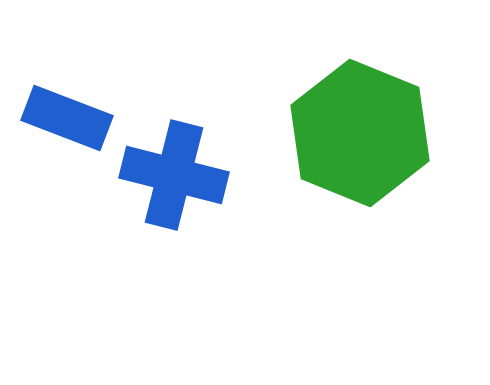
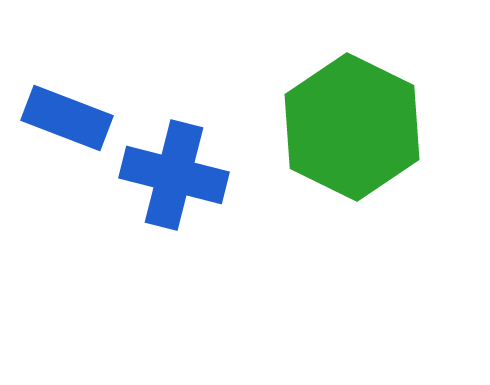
green hexagon: moved 8 px left, 6 px up; rotated 4 degrees clockwise
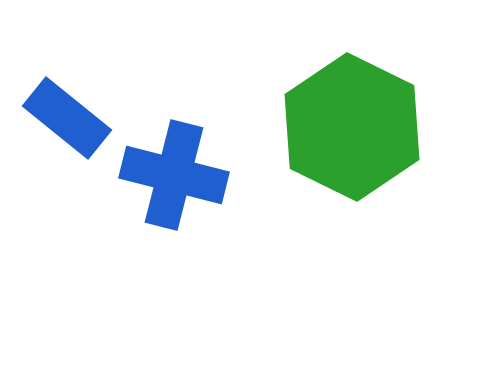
blue rectangle: rotated 18 degrees clockwise
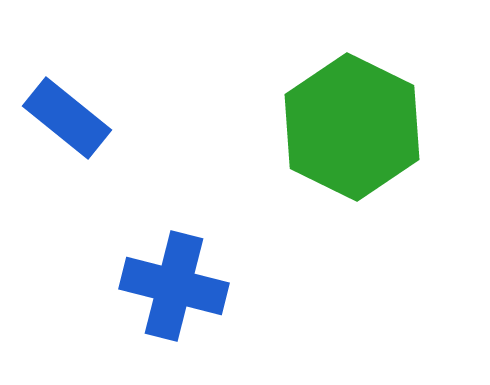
blue cross: moved 111 px down
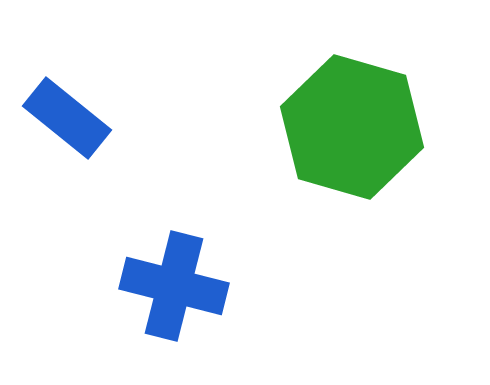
green hexagon: rotated 10 degrees counterclockwise
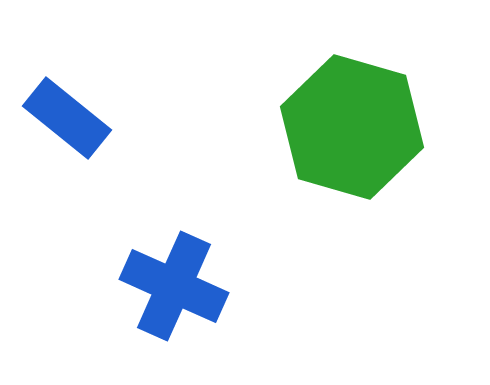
blue cross: rotated 10 degrees clockwise
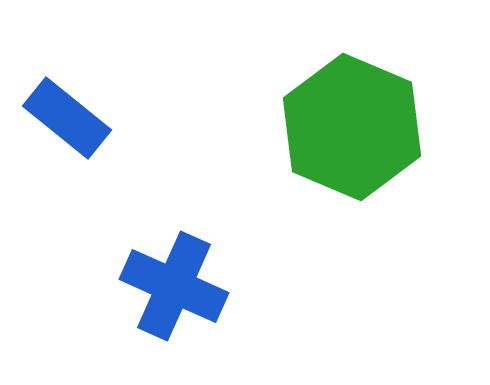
green hexagon: rotated 7 degrees clockwise
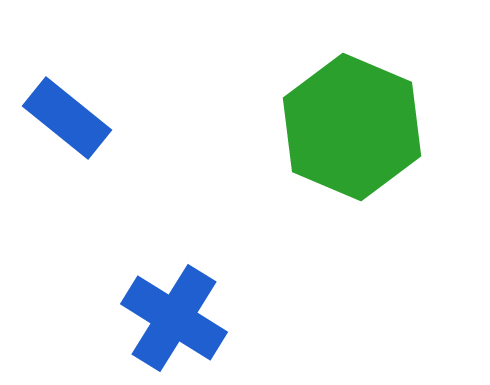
blue cross: moved 32 px down; rotated 8 degrees clockwise
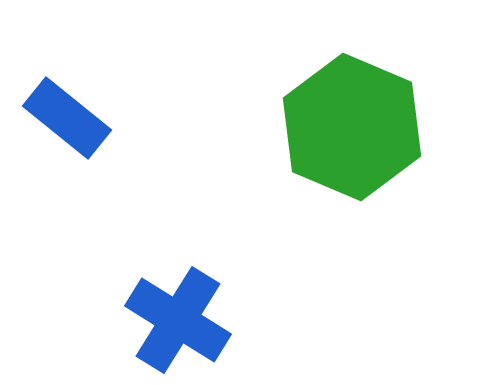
blue cross: moved 4 px right, 2 px down
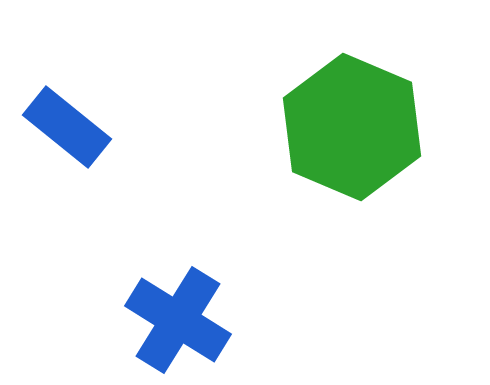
blue rectangle: moved 9 px down
